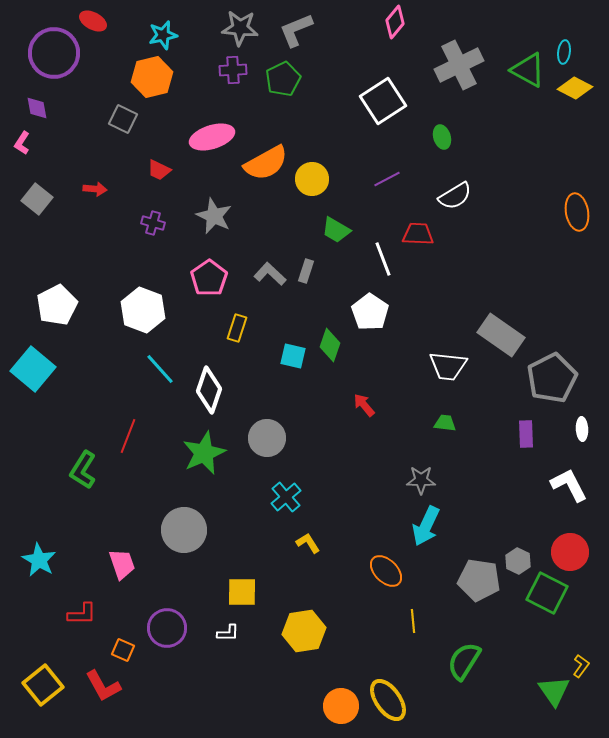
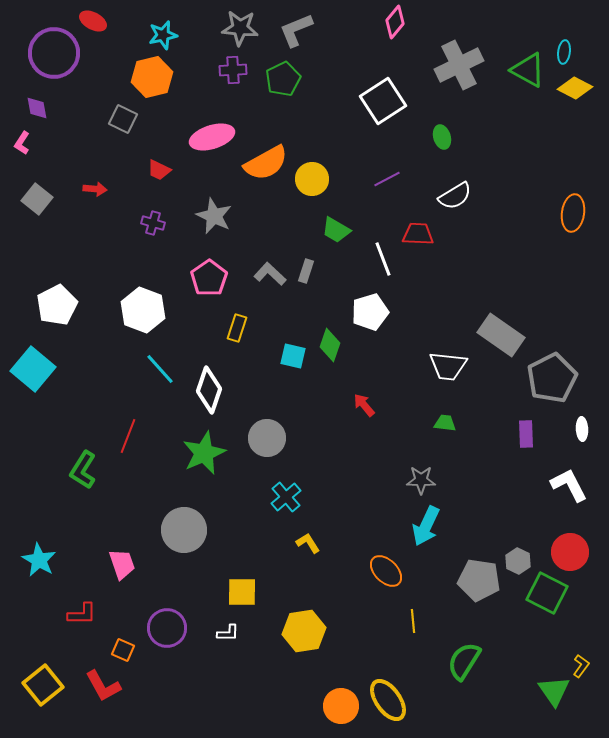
orange ellipse at (577, 212): moved 4 px left, 1 px down; rotated 18 degrees clockwise
white pentagon at (370, 312): rotated 21 degrees clockwise
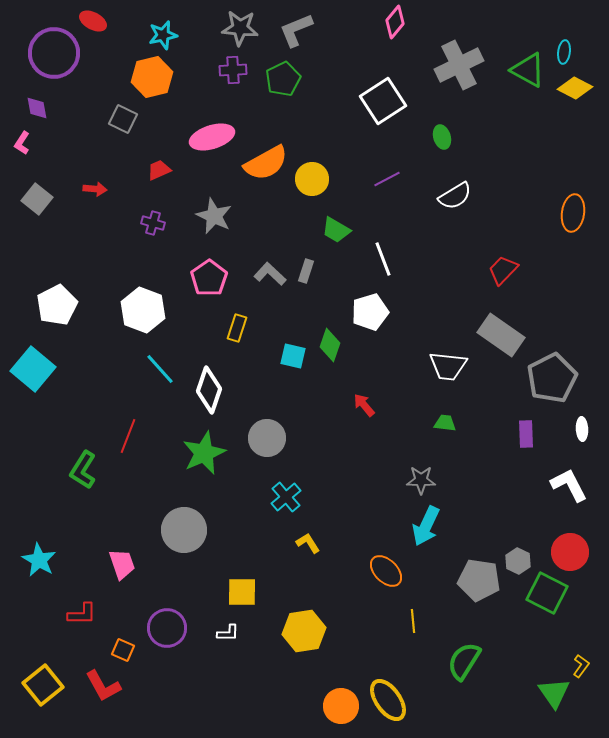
red trapezoid at (159, 170): rotated 130 degrees clockwise
red trapezoid at (418, 234): moved 85 px right, 36 px down; rotated 48 degrees counterclockwise
green triangle at (554, 691): moved 2 px down
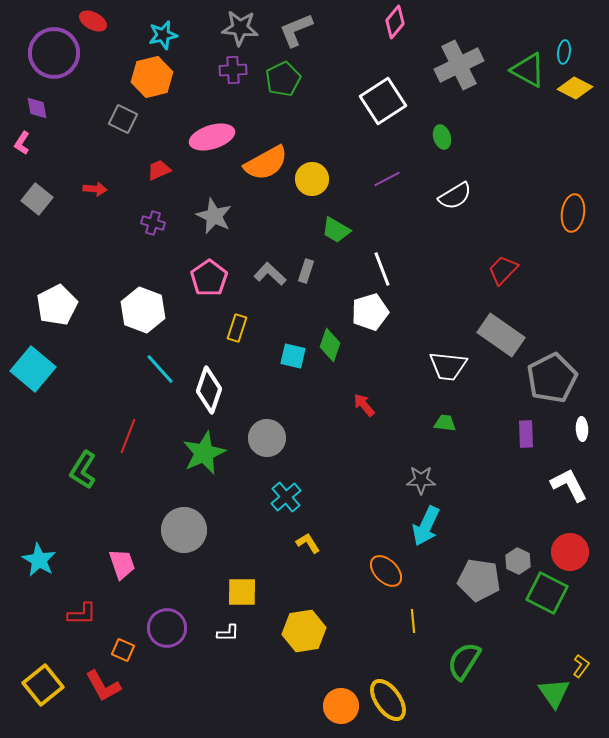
white line at (383, 259): moved 1 px left, 10 px down
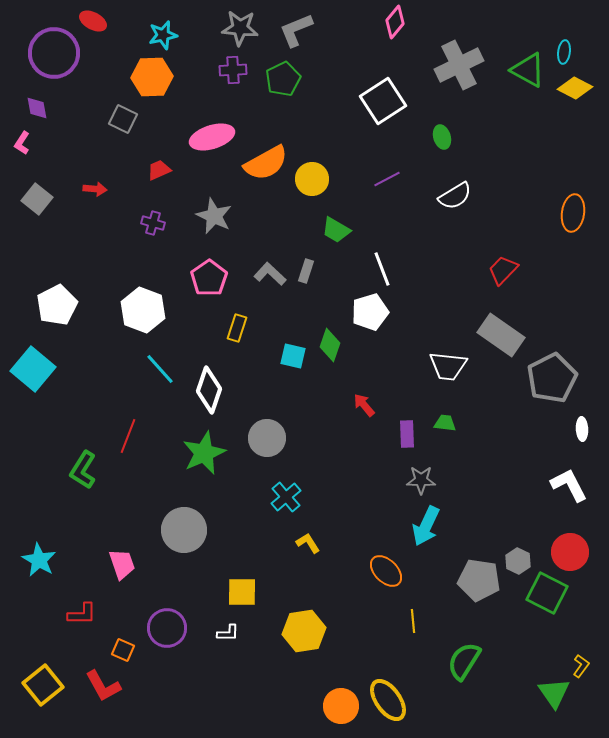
orange hexagon at (152, 77): rotated 12 degrees clockwise
purple rectangle at (526, 434): moved 119 px left
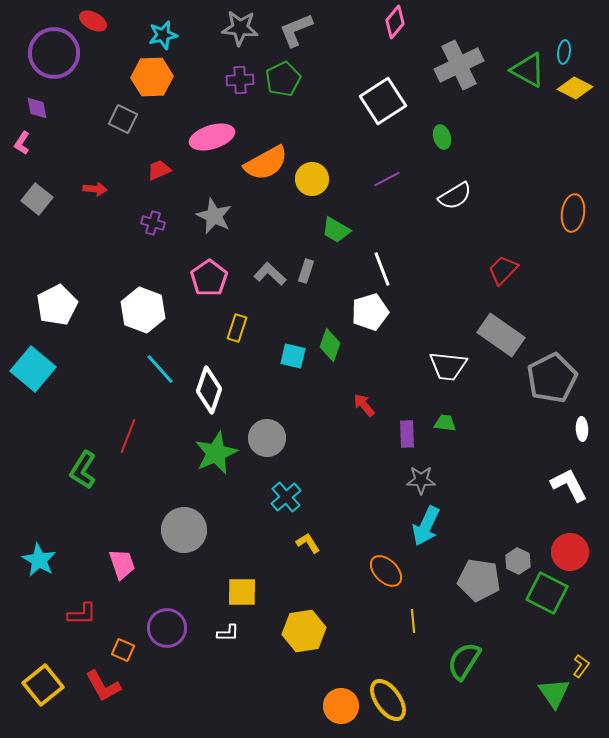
purple cross at (233, 70): moved 7 px right, 10 px down
green star at (204, 453): moved 12 px right
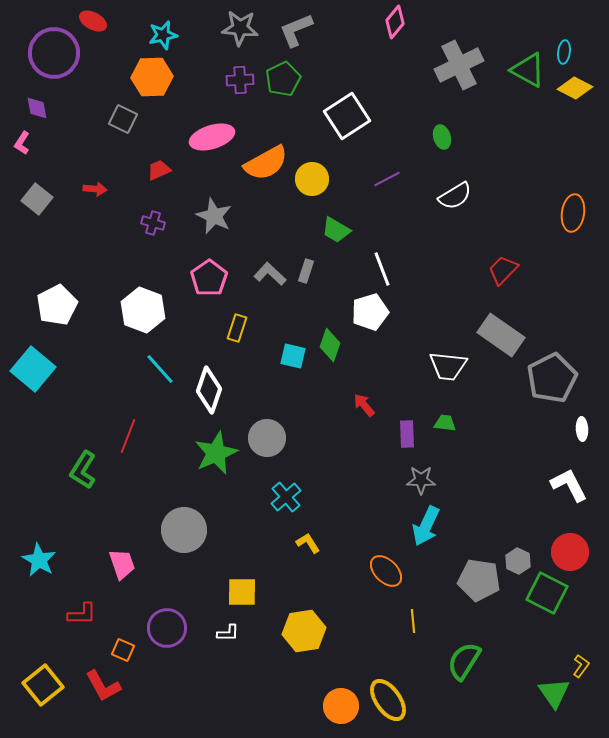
white square at (383, 101): moved 36 px left, 15 px down
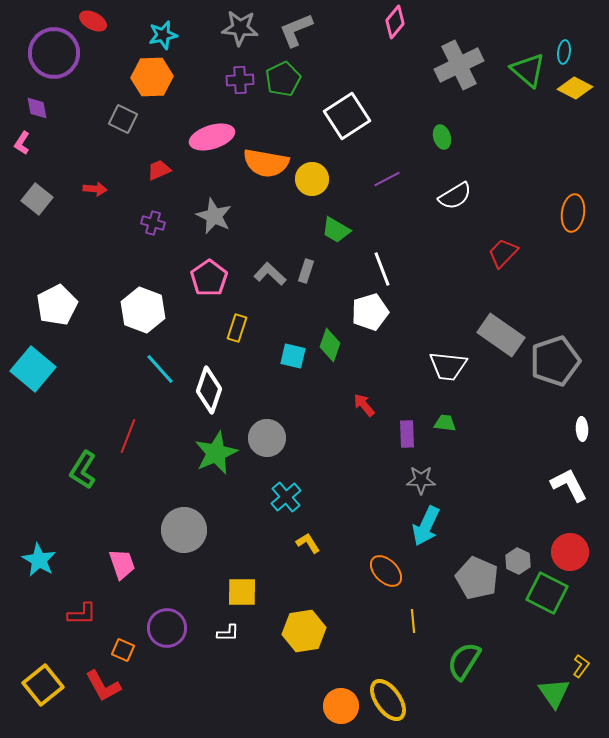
green triangle at (528, 70): rotated 12 degrees clockwise
orange semicircle at (266, 163): rotated 39 degrees clockwise
red trapezoid at (503, 270): moved 17 px up
gray pentagon at (552, 378): moved 3 px right, 17 px up; rotated 9 degrees clockwise
gray pentagon at (479, 580): moved 2 px left, 2 px up; rotated 15 degrees clockwise
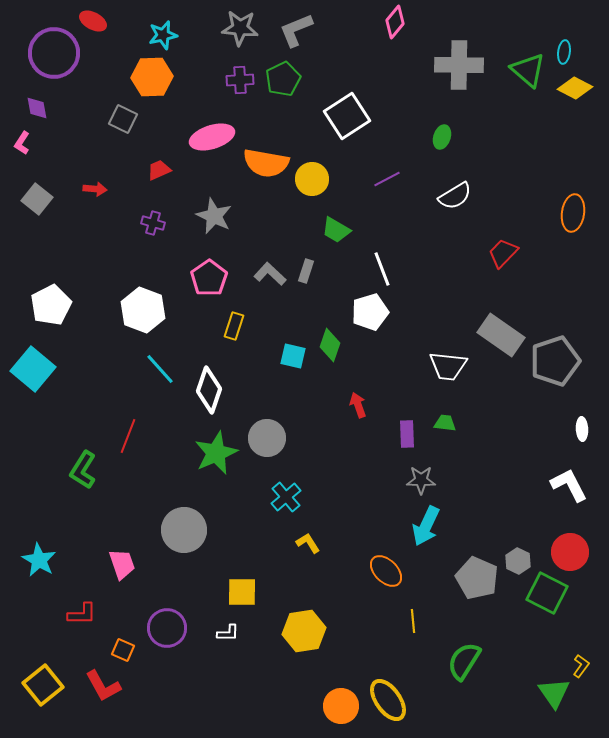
gray cross at (459, 65): rotated 27 degrees clockwise
green ellipse at (442, 137): rotated 35 degrees clockwise
white pentagon at (57, 305): moved 6 px left
yellow rectangle at (237, 328): moved 3 px left, 2 px up
red arrow at (364, 405): moved 6 px left; rotated 20 degrees clockwise
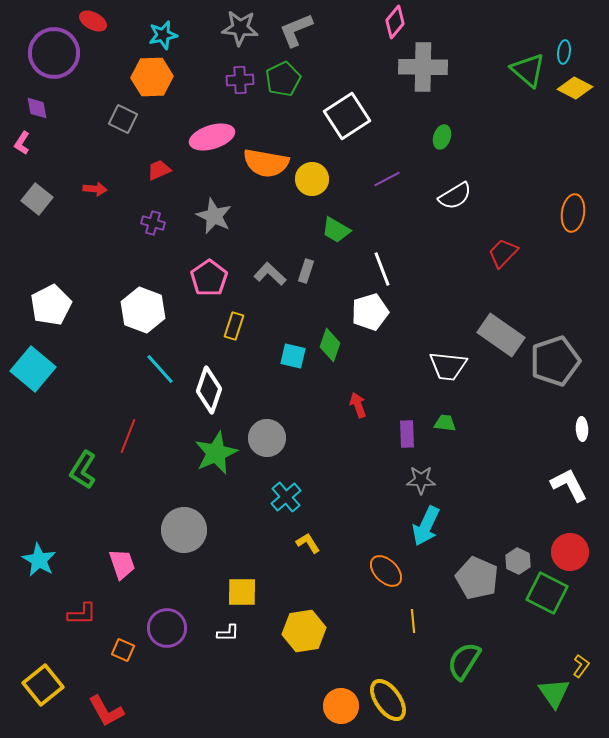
gray cross at (459, 65): moved 36 px left, 2 px down
red L-shape at (103, 686): moved 3 px right, 25 px down
